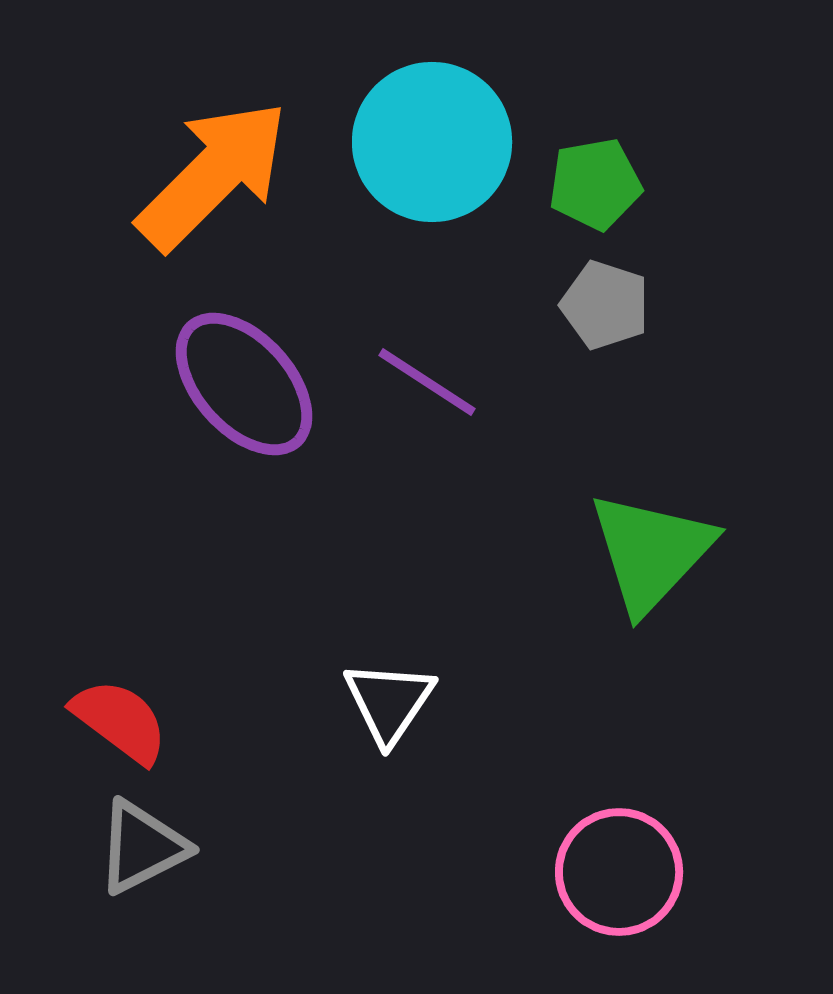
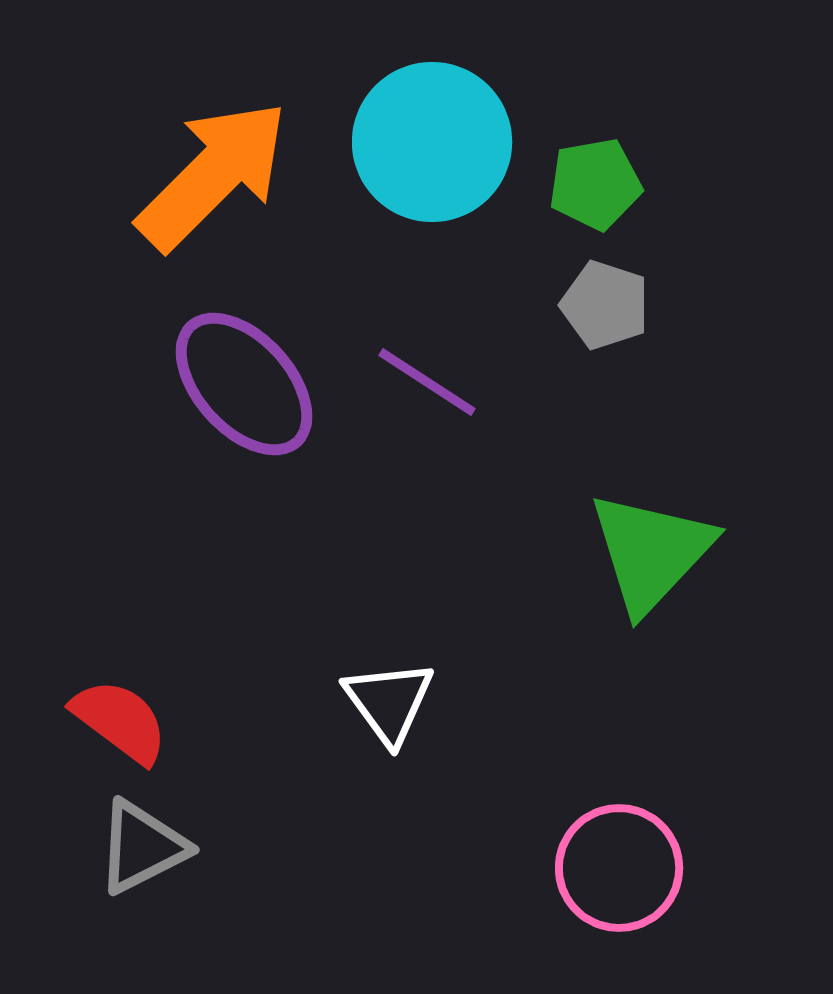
white triangle: rotated 10 degrees counterclockwise
pink circle: moved 4 px up
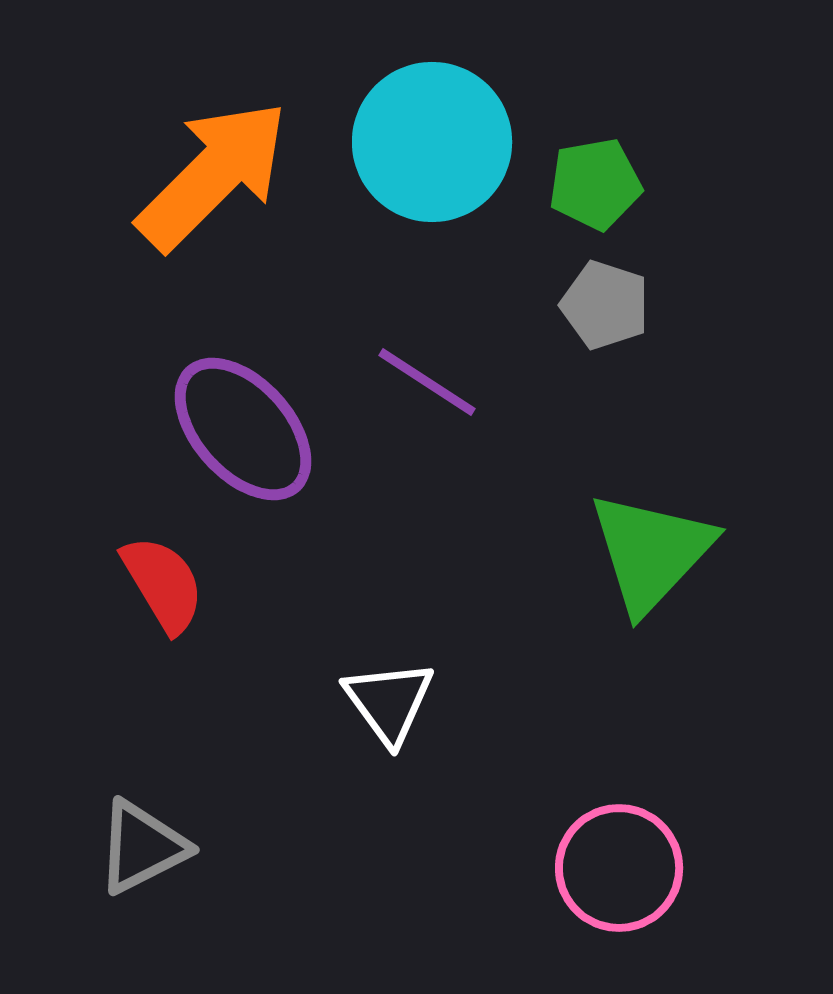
purple ellipse: moved 1 px left, 45 px down
red semicircle: moved 43 px right, 137 px up; rotated 22 degrees clockwise
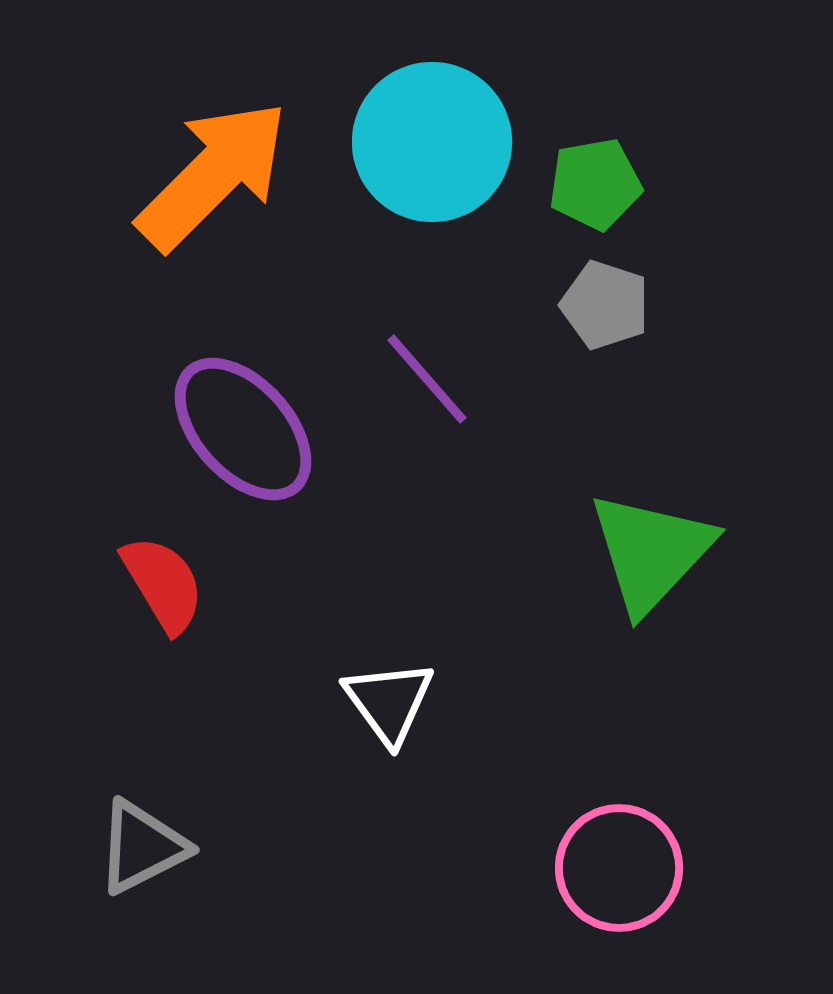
purple line: moved 3 px up; rotated 16 degrees clockwise
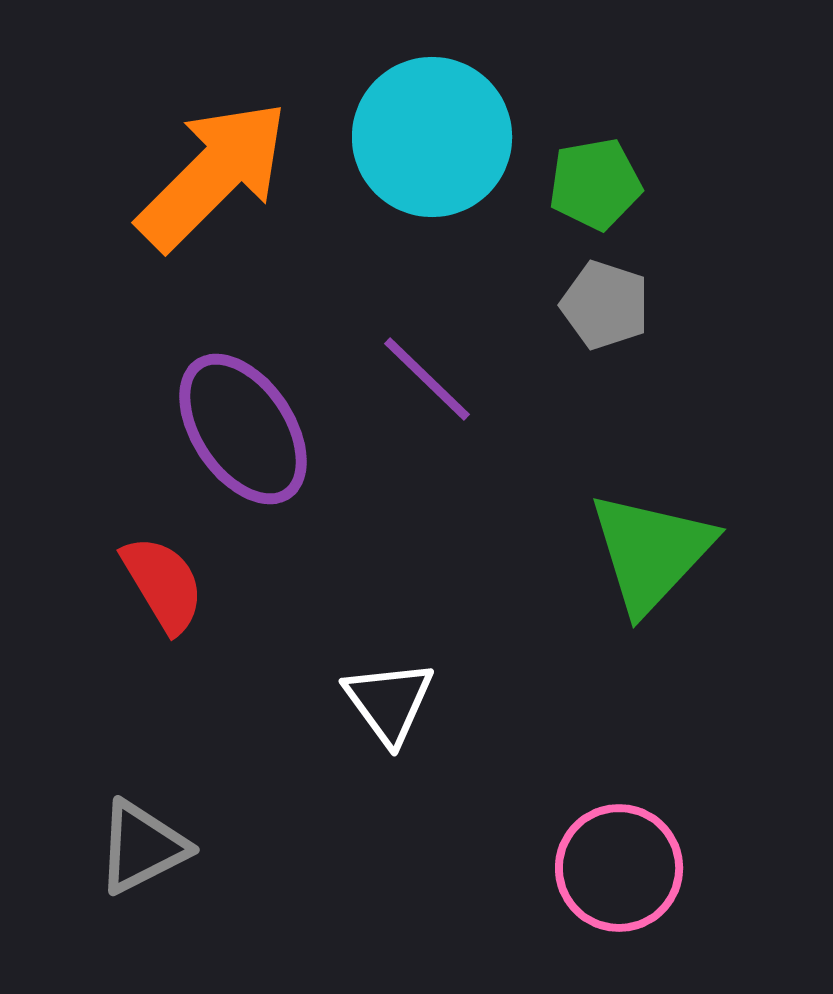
cyan circle: moved 5 px up
purple line: rotated 5 degrees counterclockwise
purple ellipse: rotated 8 degrees clockwise
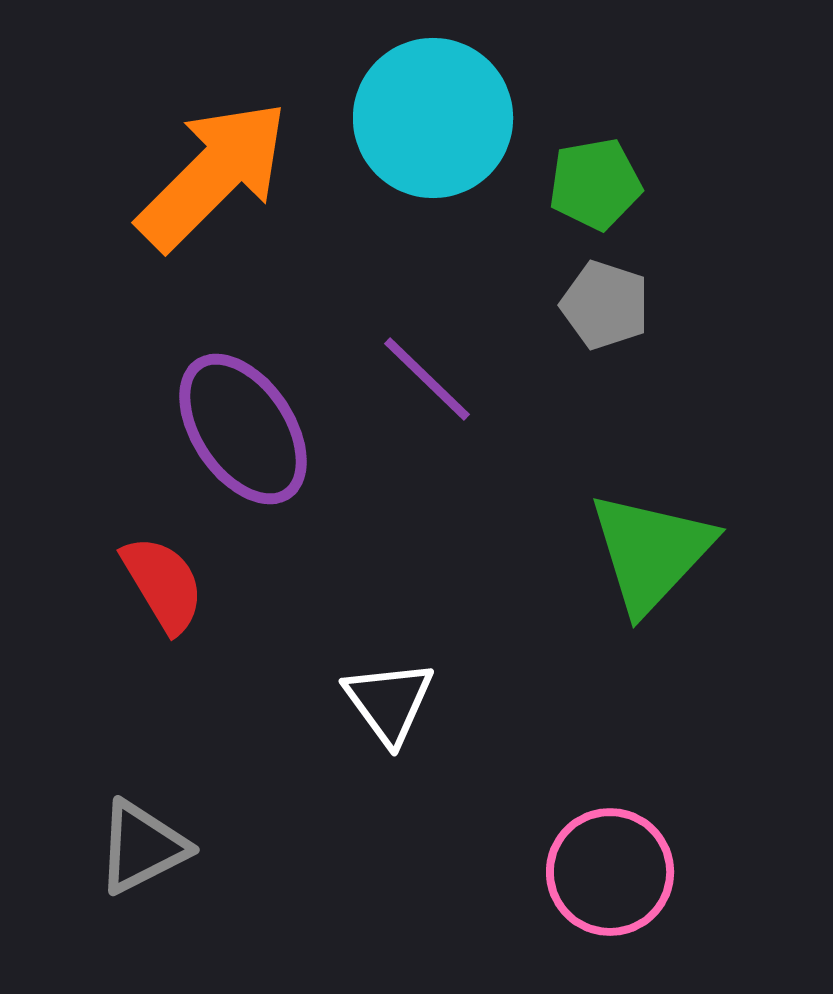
cyan circle: moved 1 px right, 19 px up
pink circle: moved 9 px left, 4 px down
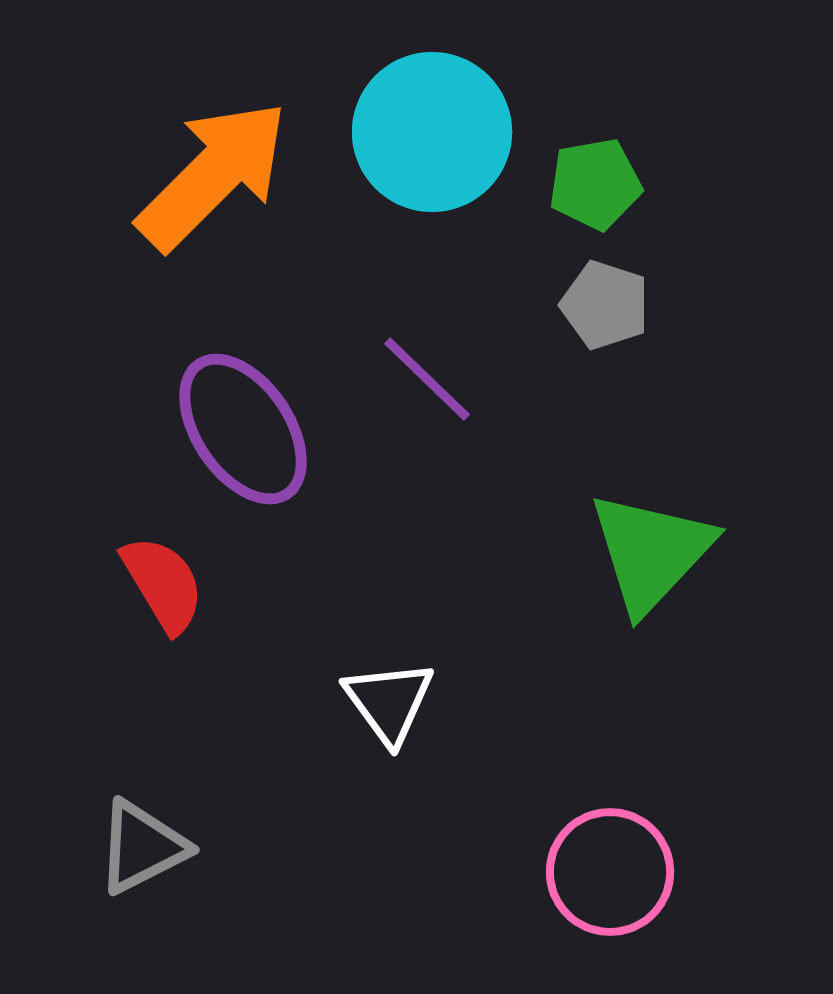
cyan circle: moved 1 px left, 14 px down
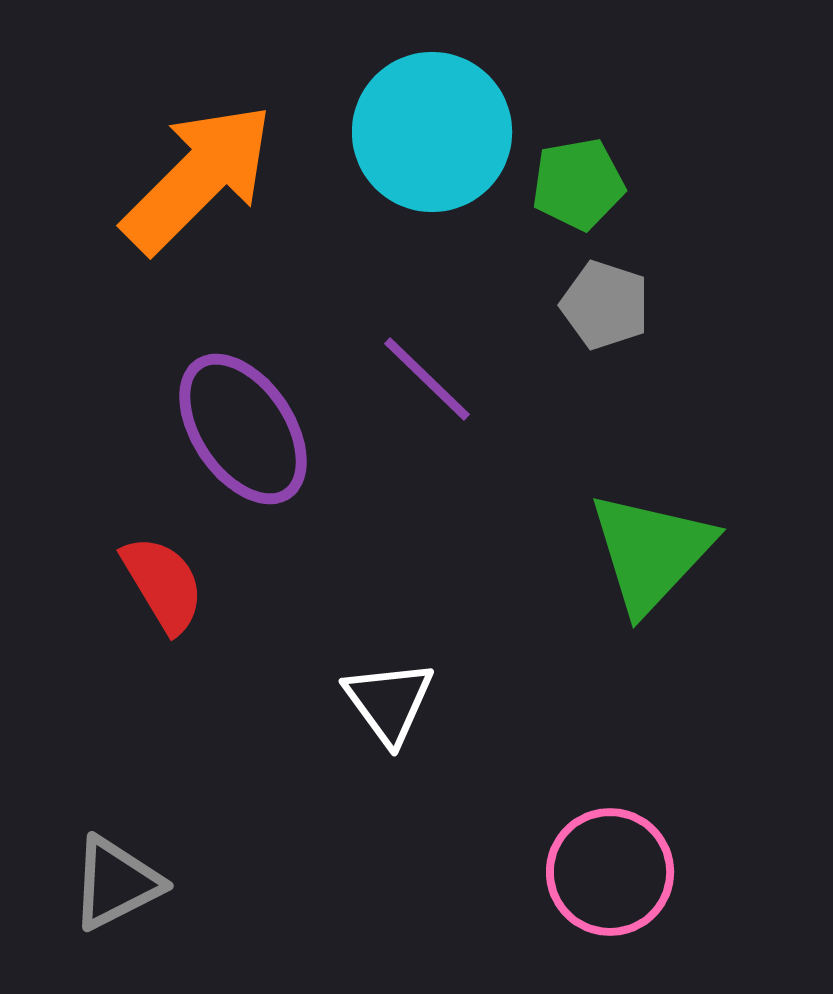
orange arrow: moved 15 px left, 3 px down
green pentagon: moved 17 px left
gray triangle: moved 26 px left, 36 px down
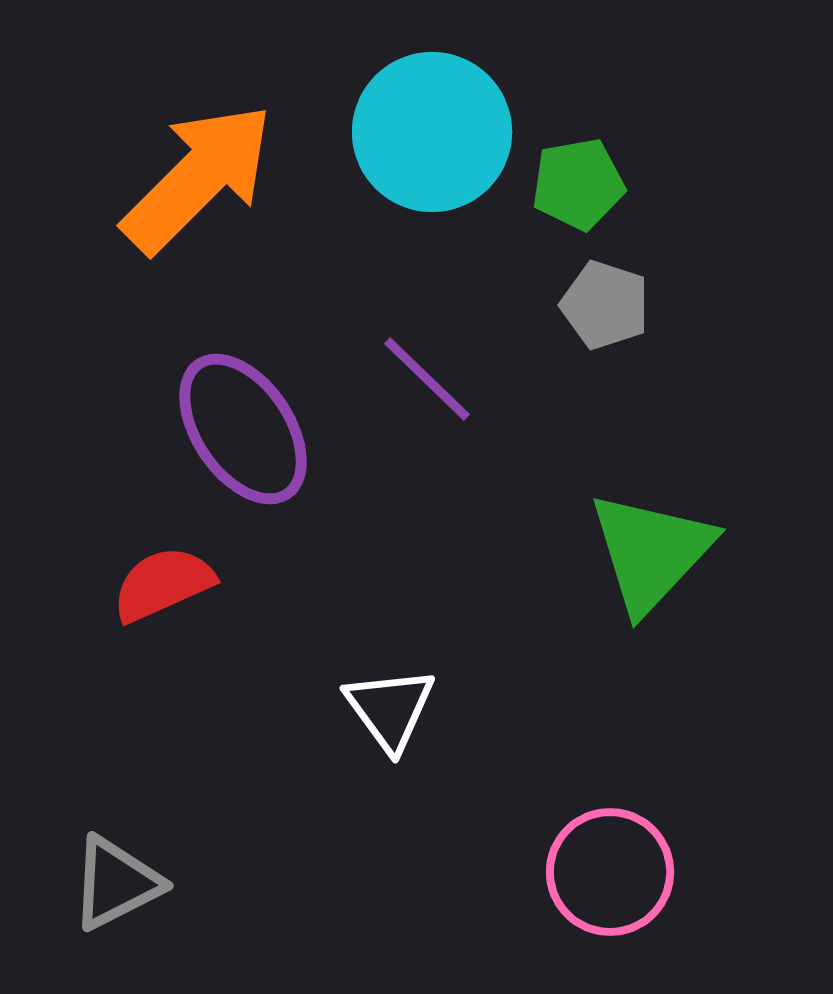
red semicircle: rotated 83 degrees counterclockwise
white triangle: moved 1 px right, 7 px down
